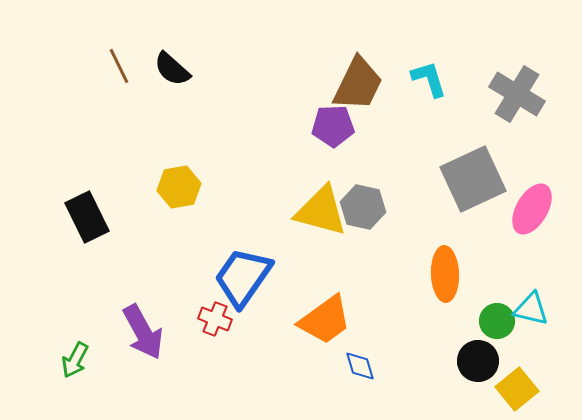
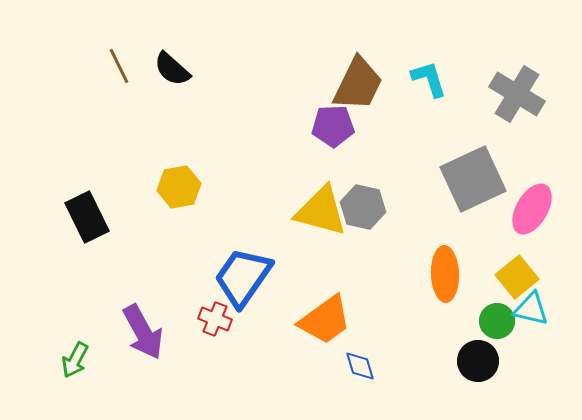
yellow square: moved 112 px up
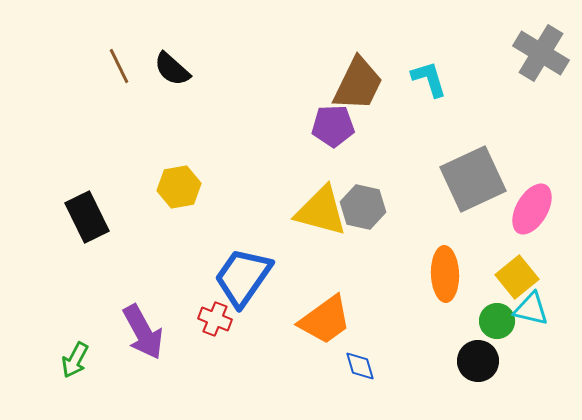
gray cross: moved 24 px right, 41 px up
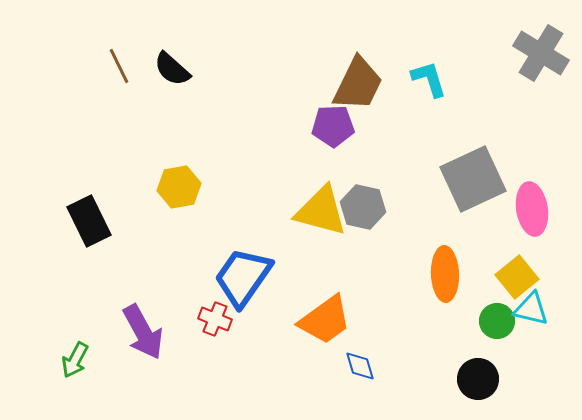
pink ellipse: rotated 39 degrees counterclockwise
black rectangle: moved 2 px right, 4 px down
black circle: moved 18 px down
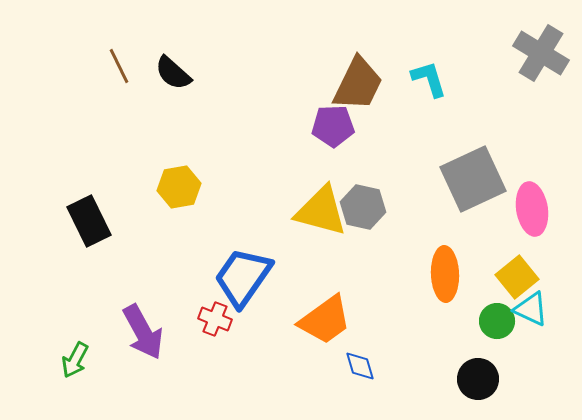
black semicircle: moved 1 px right, 4 px down
cyan triangle: rotated 12 degrees clockwise
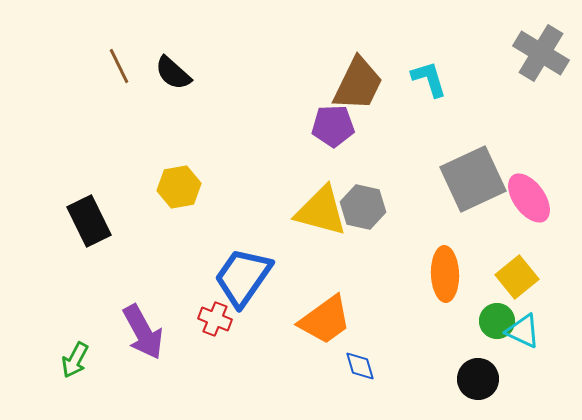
pink ellipse: moved 3 px left, 11 px up; rotated 27 degrees counterclockwise
cyan triangle: moved 8 px left, 22 px down
